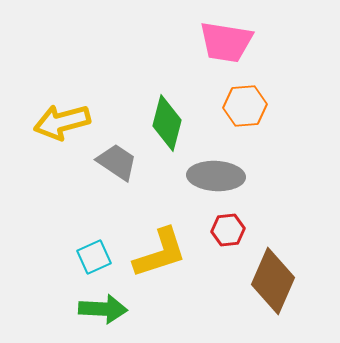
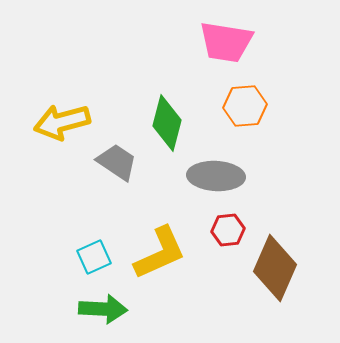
yellow L-shape: rotated 6 degrees counterclockwise
brown diamond: moved 2 px right, 13 px up
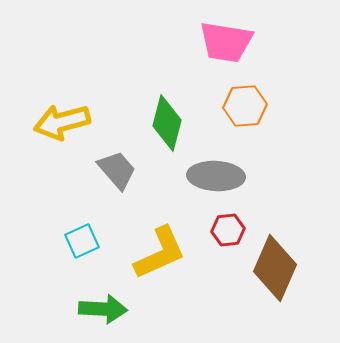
gray trapezoid: moved 8 px down; rotated 15 degrees clockwise
cyan square: moved 12 px left, 16 px up
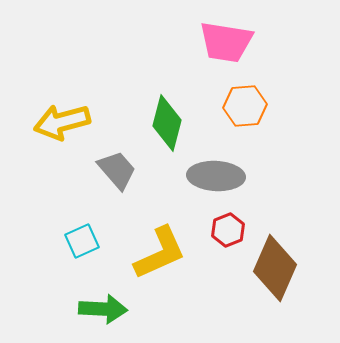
red hexagon: rotated 16 degrees counterclockwise
